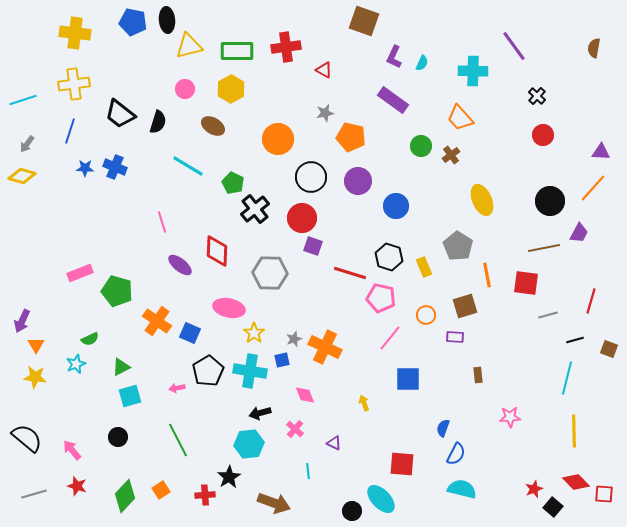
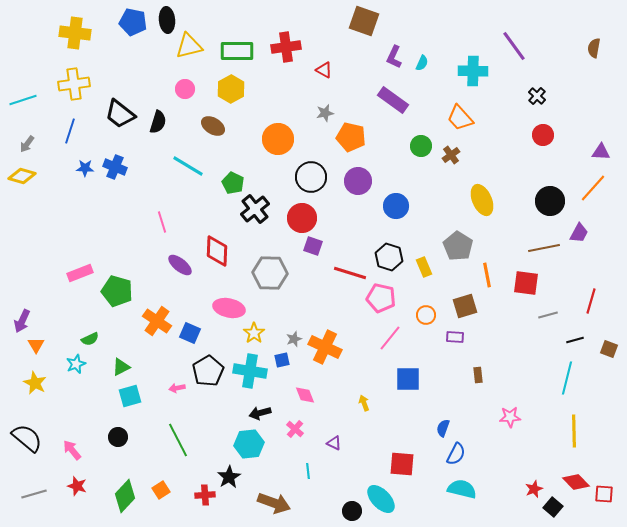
yellow star at (35, 377): moved 6 px down; rotated 20 degrees clockwise
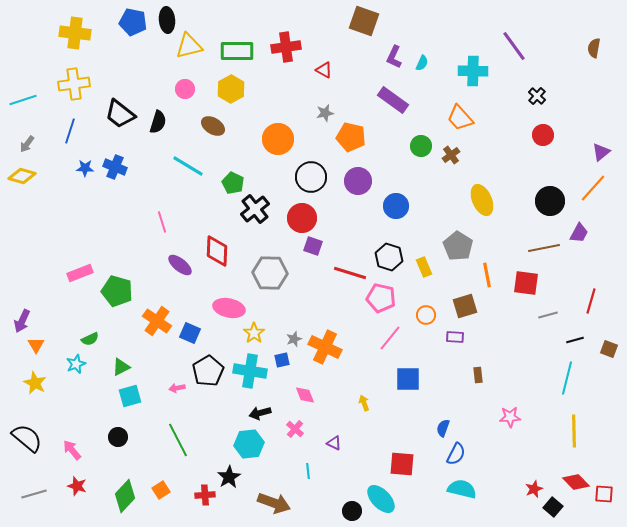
purple triangle at (601, 152): rotated 42 degrees counterclockwise
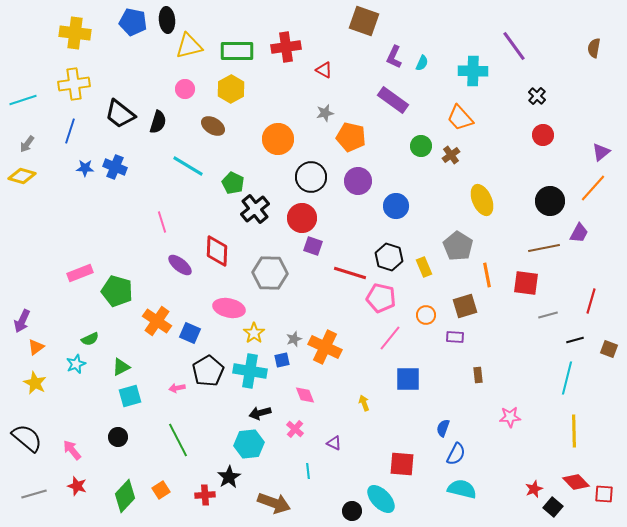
orange triangle at (36, 345): moved 2 px down; rotated 24 degrees clockwise
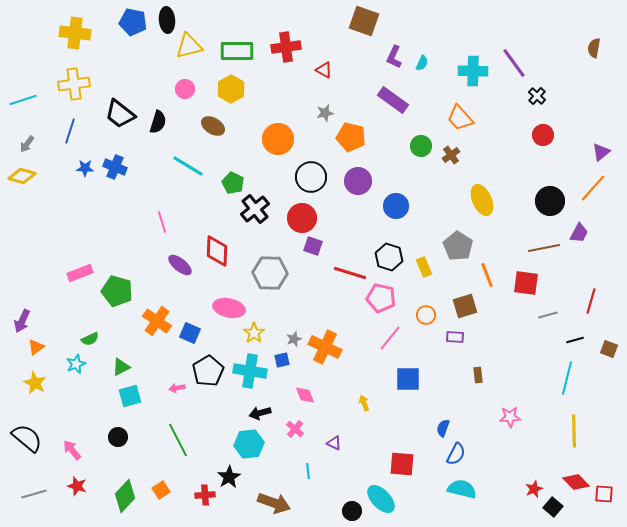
purple line at (514, 46): moved 17 px down
orange line at (487, 275): rotated 10 degrees counterclockwise
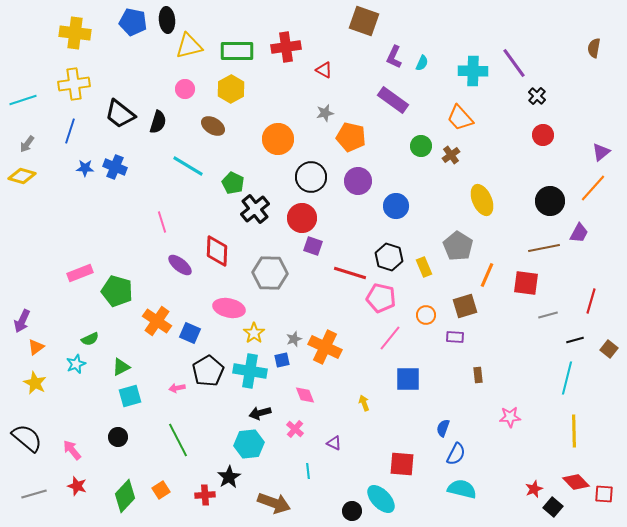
orange line at (487, 275): rotated 45 degrees clockwise
brown square at (609, 349): rotated 18 degrees clockwise
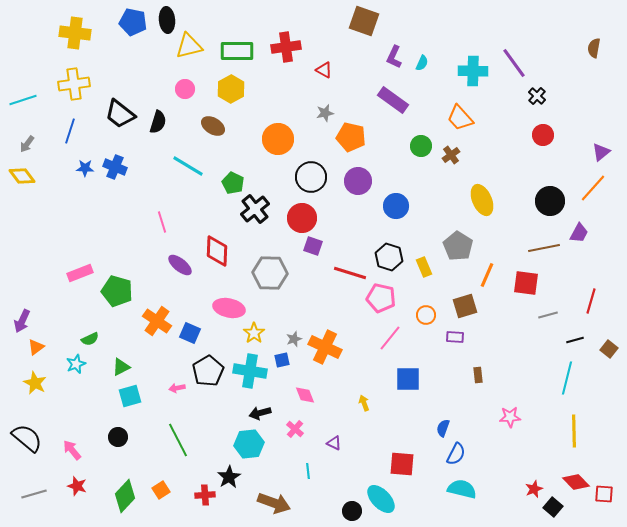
yellow diamond at (22, 176): rotated 36 degrees clockwise
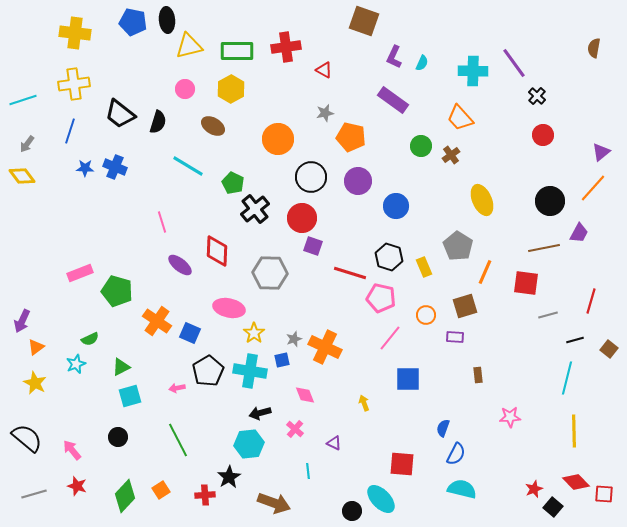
orange line at (487, 275): moved 2 px left, 3 px up
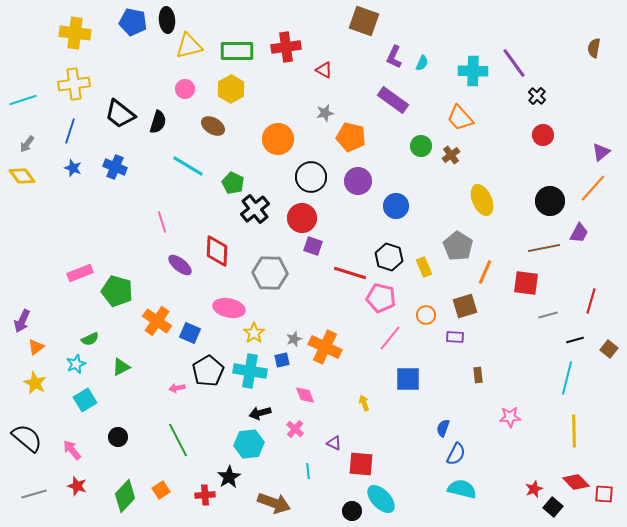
blue star at (85, 168): moved 12 px left; rotated 18 degrees clockwise
cyan square at (130, 396): moved 45 px left, 4 px down; rotated 15 degrees counterclockwise
red square at (402, 464): moved 41 px left
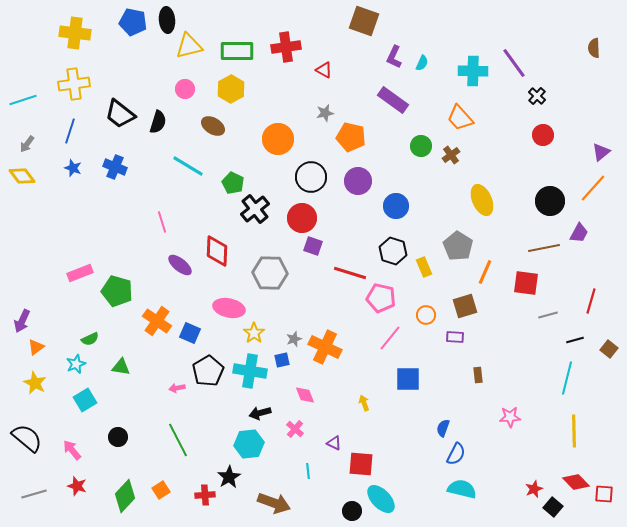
brown semicircle at (594, 48): rotated 12 degrees counterclockwise
black hexagon at (389, 257): moved 4 px right, 6 px up
green triangle at (121, 367): rotated 36 degrees clockwise
